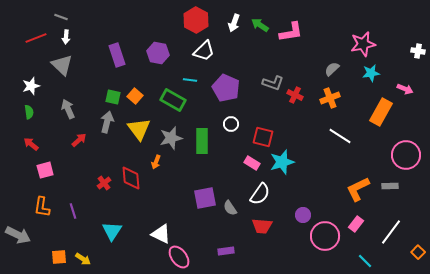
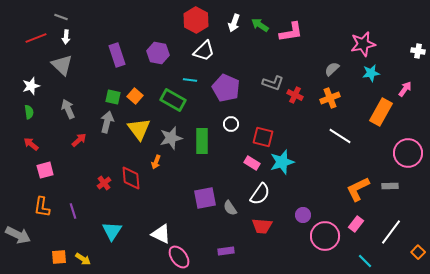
pink arrow at (405, 89): rotated 77 degrees counterclockwise
pink circle at (406, 155): moved 2 px right, 2 px up
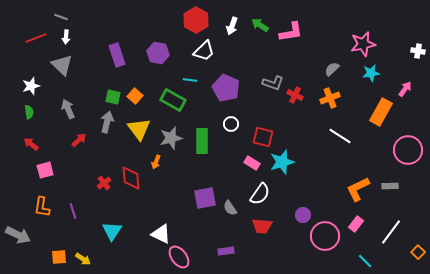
white arrow at (234, 23): moved 2 px left, 3 px down
pink circle at (408, 153): moved 3 px up
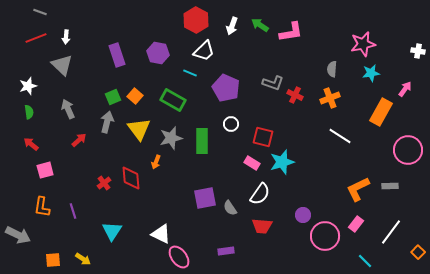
gray line at (61, 17): moved 21 px left, 5 px up
gray semicircle at (332, 69): rotated 42 degrees counterclockwise
cyan line at (190, 80): moved 7 px up; rotated 16 degrees clockwise
white star at (31, 86): moved 3 px left
green square at (113, 97): rotated 35 degrees counterclockwise
orange square at (59, 257): moved 6 px left, 3 px down
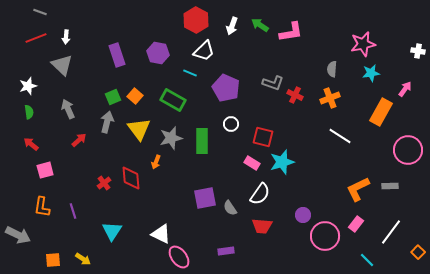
cyan line at (365, 261): moved 2 px right, 1 px up
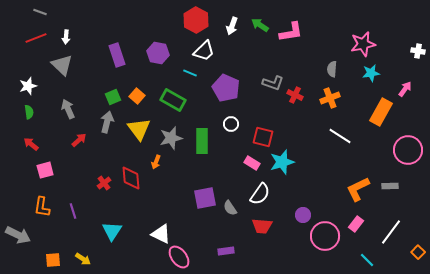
orange square at (135, 96): moved 2 px right
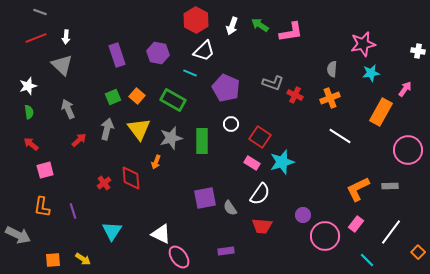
gray arrow at (107, 122): moved 7 px down
red square at (263, 137): moved 3 px left; rotated 20 degrees clockwise
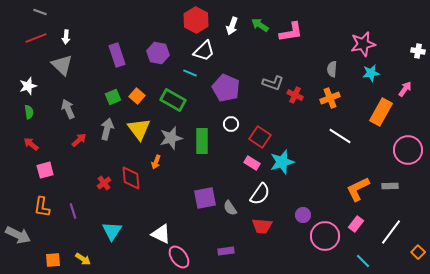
cyan line at (367, 260): moved 4 px left, 1 px down
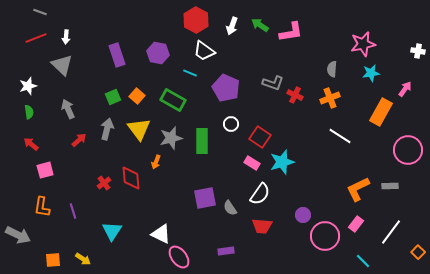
white trapezoid at (204, 51): rotated 80 degrees clockwise
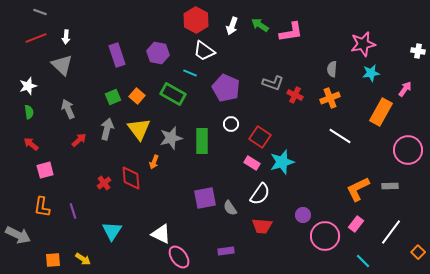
green rectangle at (173, 100): moved 6 px up
orange arrow at (156, 162): moved 2 px left
